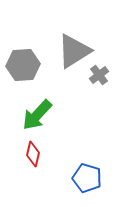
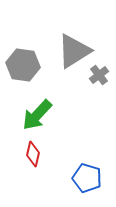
gray hexagon: rotated 12 degrees clockwise
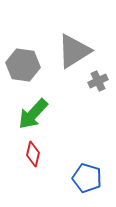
gray cross: moved 1 px left, 6 px down; rotated 12 degrees clockwise
green arrow: moved 4 px left, 1 px up
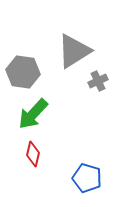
gray hexagon: moved 7 px down
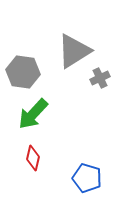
gray cross: moved 2 px right, 3 px up
red diamond: moved 4 px down
